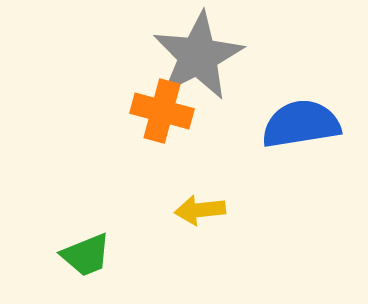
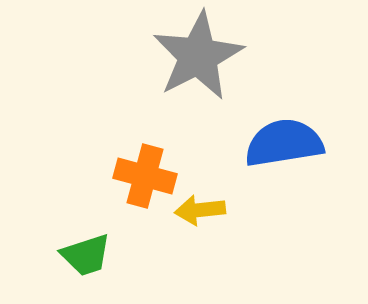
orange cross: moved 17 px left, 65 px down
blue semicircle: moved 17 px left, 19 px down
green trapezoid: rotated 4 degrees clockwise
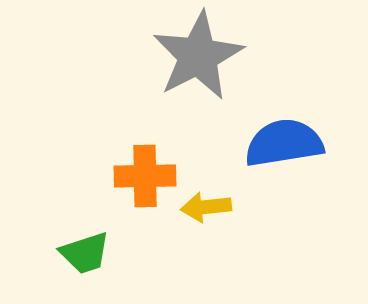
orange cross: rotated 16 degrees counterclockwise
yellow arrow: moved 6 px right, 3 px up
green trapezoid: moved 1 px left, 2 px up
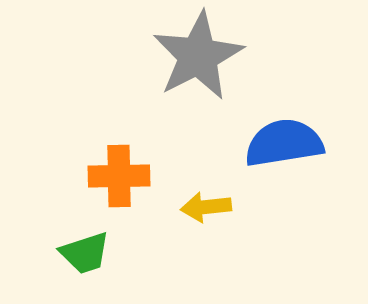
orange cross: moved 26 px left
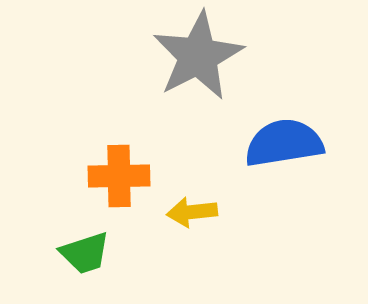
yellow arrow: moved 14 px left, 5 px down
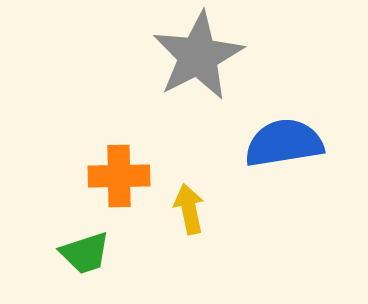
yellow arrow: moved 3 px left, 3 px up; rotated 84 degrees clockwise
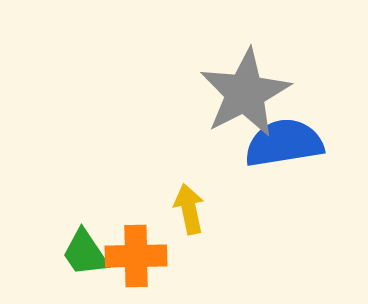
gray star: moved 47 px right, 37 px down
orange cross: moved 17 px right, 80 px down
green trapezoid: rotated 74 degrees clockwise
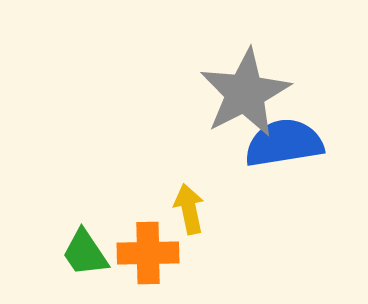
orange cross: moved 12 px right, 3 px up
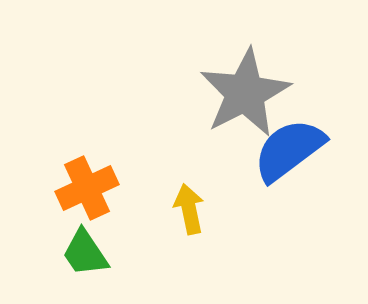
blue semicircle: moved 5 px right, 7 px down; rotated 28 degrees counterclockwise
orange cross: moved 61 px left, 65 px up; rotated 24 degrees counterclockwise
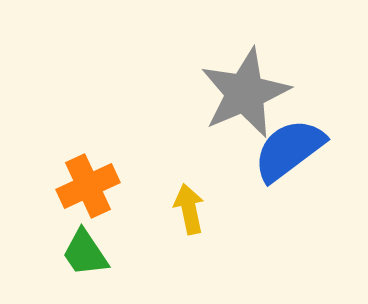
gray star: rotated 4 degrees clockwise
orange cross: moved 1 px right, 2 px up
